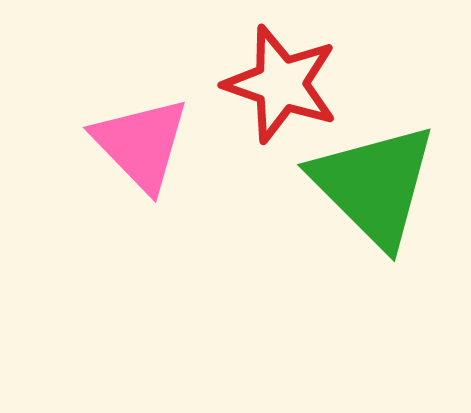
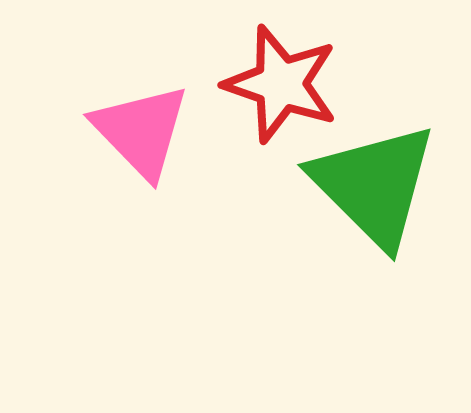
pink triangle: moved 13 px up
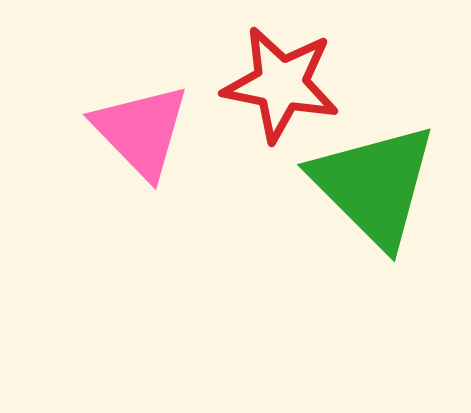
red star: rotated 8 degrees counterclockwise
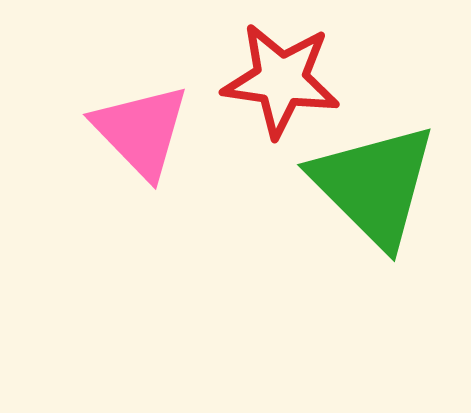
red star: moved 4 px up; rotated 3 degrees counterclockwise
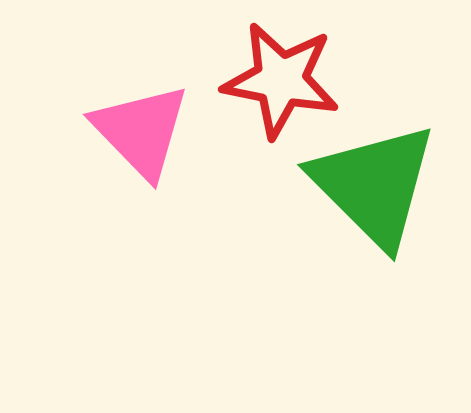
red star: rotated 3 degrees clockwise
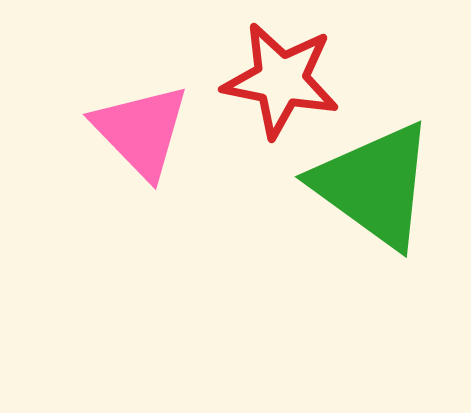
green triangle: rotated 9 degrees counterclockwise
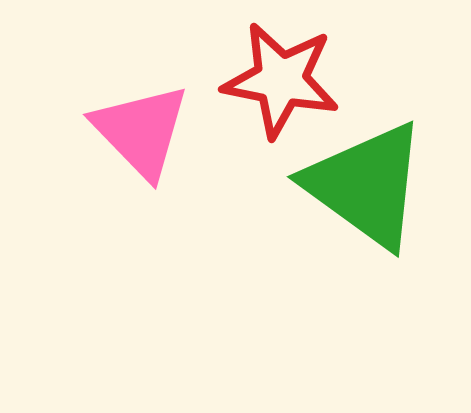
green triangle: moved 8 px left
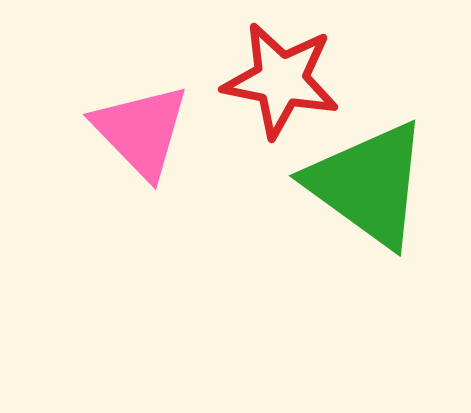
green triangle: moved 2 px right, 1 px up
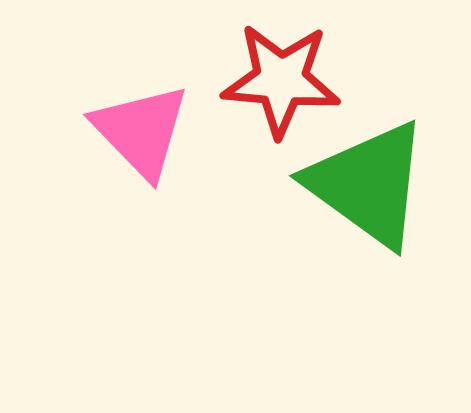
red star: rotated 6 degrees counterclockwise
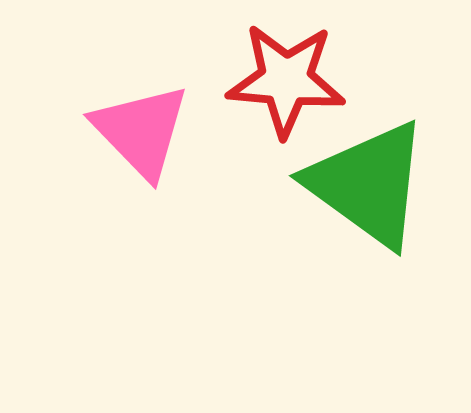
red star: moved 5 px right
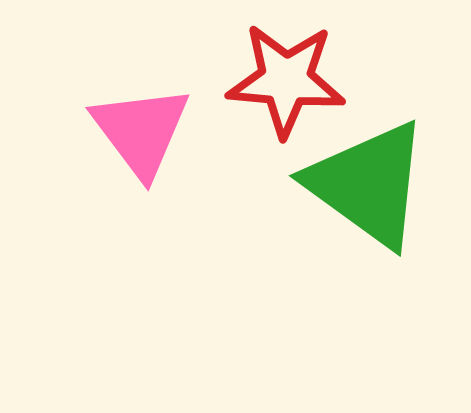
pink triangle: rotated 7 degrees clockwise
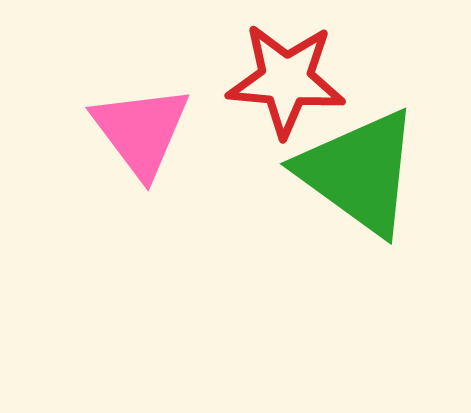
green triangle: moved 9 px left, 12 px up
